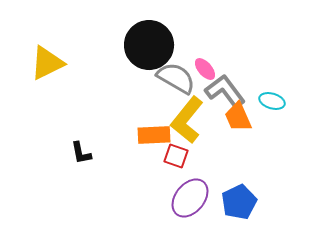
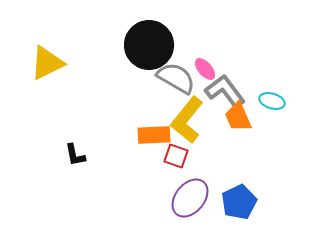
black L-shape: moved 6 px left, 2 px down
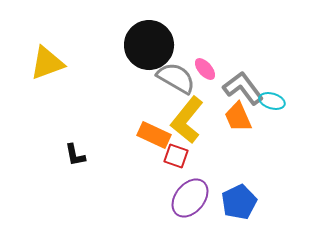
yellow triangle: rotated 6 degrees clockwise
gray L-shape: moved 18 px right, 3 px up
orange rectangle: rotated 28 degrees clockwise
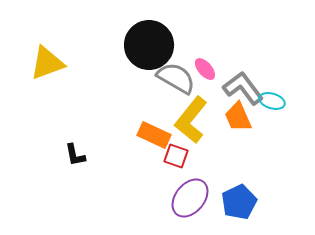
yellow L-shape: moved 4 px right
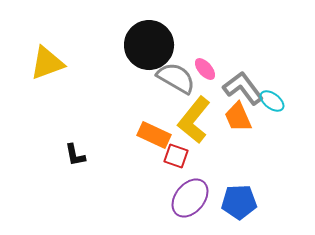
cyan ellipse: rotated 20 degrees clockwise
yellow L-shape: moved 3 px right
blue pentagon: rotated 24 degrees clockwise
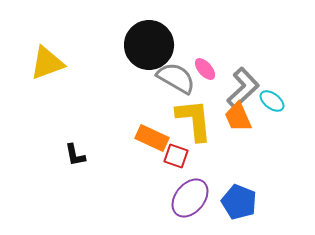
gray L-shape: rotated 84 degrees clockwise
yellow L-shape: rotated 135 degrees clockwise
orange rectangle: moved 2 px left, 3 px down
blue pentagon: rotated 24 degrees clockwise
